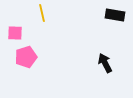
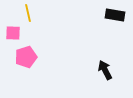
yellow line: moved 14 px left
pink square: moved 2 px left
black arrow: moved 7 px down
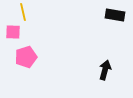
yellow line: moved 5 px left, 1 px up
pink square: moved 1 px up
black arrow: rotated 42 degrees clockwise
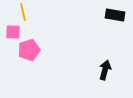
pink pentagon: moved 3 px right, 7 px up
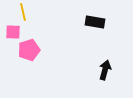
black rectangle: moved 20 px left, 7 px down
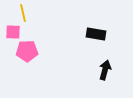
yellow line: moved 1 px down
black rectangle: moved 1 px right, 12 px down
pink pentagon: moved 2 px left, 1 px down; rotated 15 degrees clockwise
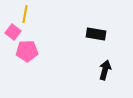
yellow line: moved 2 px right, 1 px down; rotated 24 degrees clockwise
pink square: rotated 35 degrees clockwise
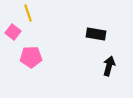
yellow line: moved 3 px right, 1 px up; rotated 30 degrees counterclockwise
pink pentagon: moved 4 px right, 6 px down
black arrow: moved 4 px right, 4 px up
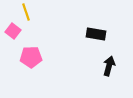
yellow line: moved 2 px left, 1 px up
pink square: moved 1 px up
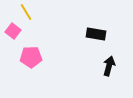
yellow line: rotated 12 degrees counterclockwise
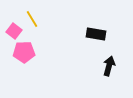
yellow line: moved 6 px right, 7 px down
pink square: moved 1 px right
pink pentagon: moved 7 px left, 5 px up
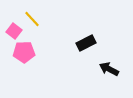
yellow line: rotated 12 degrees counterclockwise
black rectangle: moved 10 px left, 9 px down; rotated 36 degrees counterclockwise
black arrow: moved 3 px down; rotated 78 degrees counterclockwise
